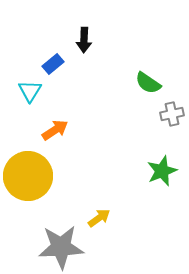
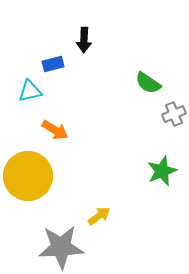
blue rectangle: rotated 25 degrees clockwise
cyan triangle: rotated 45 degrees clockwise
gray cross: moved 2 px right; rotated 10 degrees counterclockwise
orange arrow: rotated 64 degrees clockwise
yellow arrow: moved 2 px up
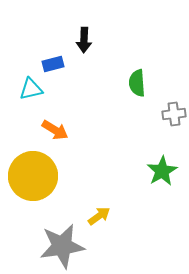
green semicircle: moved 11 px left; rotated 52 degrees clockwise
cyan triangle: moved 1 px right, 2 px up
gray cross: rotated 15 degrees clockwise
green star: rotated 8 degrees counterclockwise
yellow circle: moved 5 px right
gray star: moved 1 px right, 1 px up; rotated 6 degrees counterclockwise
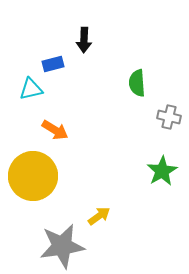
gray cross: moved 5 px left, 3 px down; rotated 20 degrees clockwise
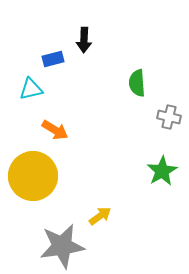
blue rectangle: moved 5 px up
yellow arrow: moved 1 px right
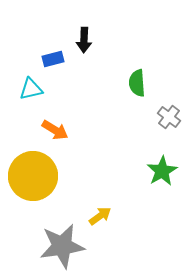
gray cross: rotated 25 degrees clockwise
